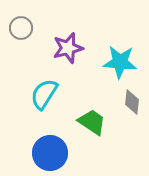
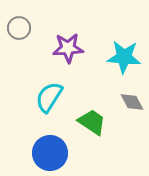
gray circle: moved 2 px left
purple star: rotated 12 degrees clockwise
cyan star: moved 4 px right, 5 px up
cyan semicircle: moved 5 px right, 3 px down
gray diamond: rotated 35 degrees counterclockwise
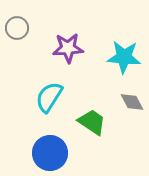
gray circle: moved 2 px left
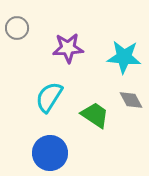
gray diamond: moved 1 px left, 2 px up
green trapezoid: moved 3 px right, 7 px up
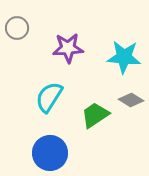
gray diamond: rotated 30 degrees counterclockwise
green trapezoid: rotated 68 degrees counterclockwise
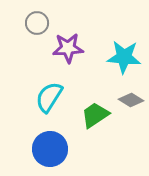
gray circle: moved 20 px right, 5 px up
blue circle: moved 4 px up
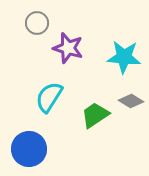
purple star: rotated 20 degrees clockwise
gray diamond: moved 1 px down
blue circle: moved 21 px left
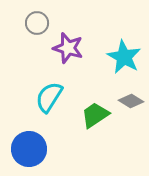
cyan star: rotated 24 degrees clockwise
